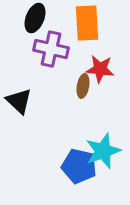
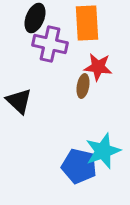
purple cross: moved 1 px left, 5 px up
red star: moved 2 px left, 2 px up
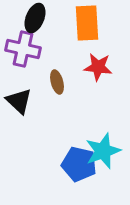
purple cross: moved 27 px left, 5 px down
brown ellipse: moved 26 px left, 4 px up; rotated 25 degrees counterclockwise
blue pentagon: moved 2 px up
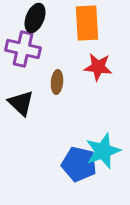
brown ellipse: rotated 20 degrees clockwise
black triangle: moved 2 px right, 2 px down
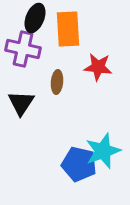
orange rectangle: moved 19 px left, 6 px down
black triangle: rotated 20 degrees clockwise
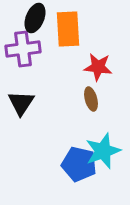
purple cross: rotated 20 degrees counterclockwise
brown ellipse: moved 34 px right, 17 px down; rotated 20 degrees counterclockwise
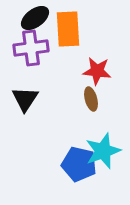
black ellipse: rotated 32 degrees clockwise
purple cross: moved 8 px right, 1 px up
red star: moved 1 px left, 4 px down
black triangle: moved 4 px right, 4 px up
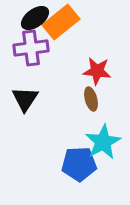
orange rectangle: moved 7 px left, 7 px up; rotated 54 degrees clockwise
cyan star: moved 9 px up; rotated 9 degrees counterclockwise
blue pentagon: rotated 16 degrees counterclockwise
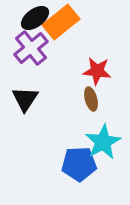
purple cross: rotated 32 degrees counterclockwise
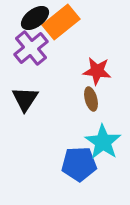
cyan star: rotated 9 degrees counterclockwise
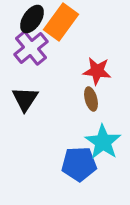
black ellipse: moved 3 px left, 1 px down; rotated 20 degrees counterclockwise
orange rectangle: rotated 15 degrees counterclockwise
